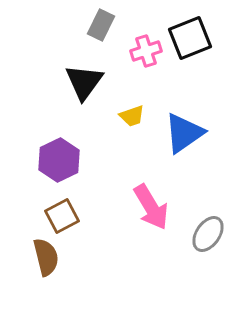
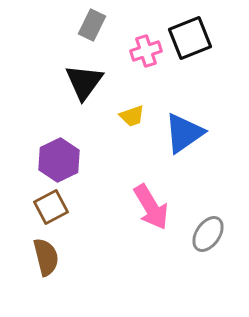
gray rectangle: moved 9 px left
brown square: moved 11 px left, 9 px up
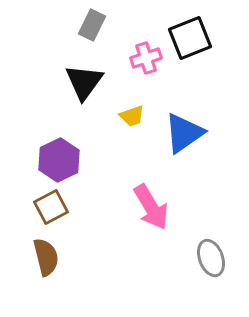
pink cross: moved 7 px down
gray ellipse: moved 3 px right, 24 px down; rotated 54 degrees counterclockwise
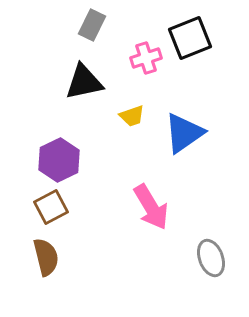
black triangle: rotated 42 degrees clockwise
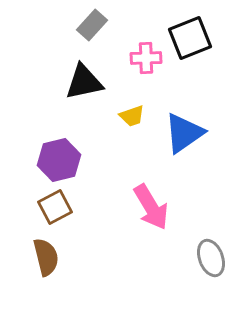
gray rectangle: rotated 16 degrees clockwise
pink cross: rotated 16 degrees clockwise
purple hexagon: rotated 12 degrees clockwise
brown square: moved 4 px right
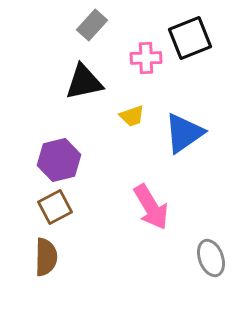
brown semicircle: rotated 15 degrees clockwise
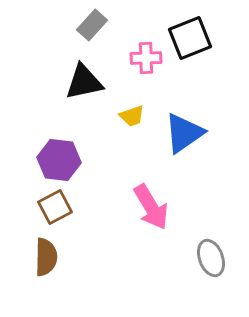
purple hexagon: rotated 21 degrees clockwise
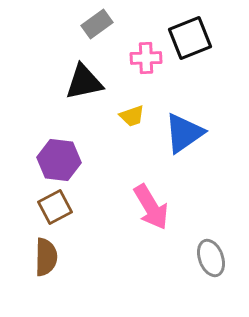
gray rectangle: moved 5 px right, 1 px up; rotated 12 degrees clockwise
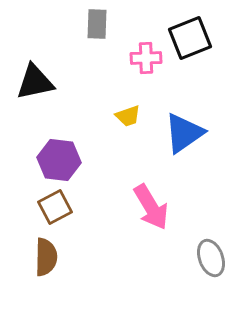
gray rectangle: rotated 52 degrees counterclockwise
black triangle: moved 49 px left
yellow trapezoid: moved 4 px left
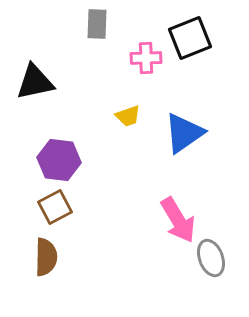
pink arrow: moved 27 px right, 13 px down
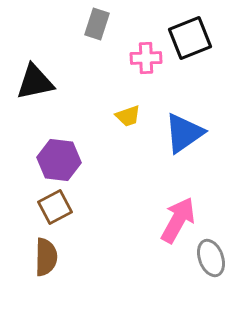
gray rectangle: rotated 16 degrees clockwise
pink arrow: rotated 120 degrees counterclockwise
